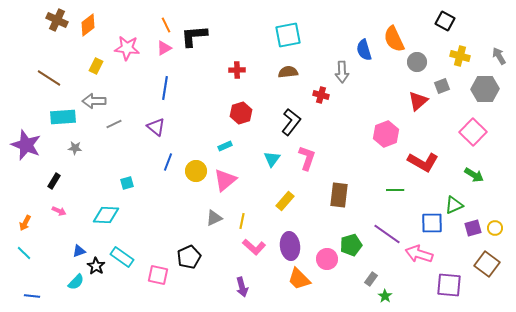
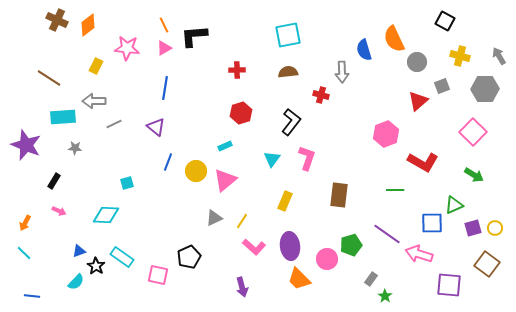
orange line at (166, 25): moved 2 px left
yellow rectangle at (285, 201): rotated 18 degrees counterclockwise
yellow line at (242, 221): rotated 21 degrees clockwise
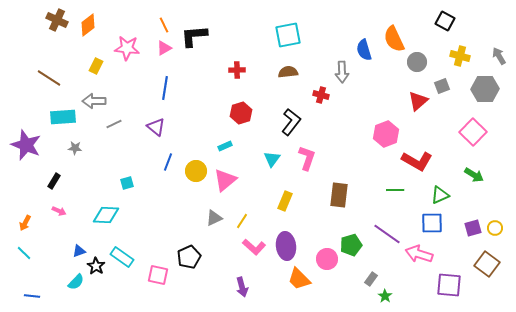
red L-shape at (423, 162): moved 6 px left, 1 px up
green triangle at (454, 205): moved 14 px left, 10 px up
purple ellipse at (290, 246): moved 4 px left
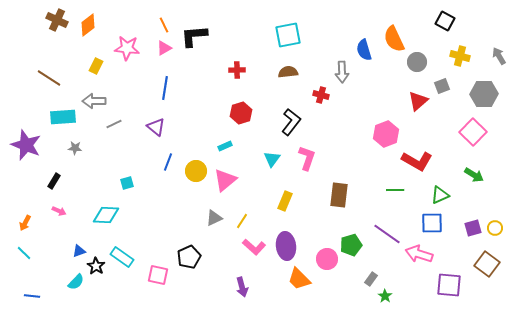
gray hexagon at (485, 89): moved 1 px left, 5 px down
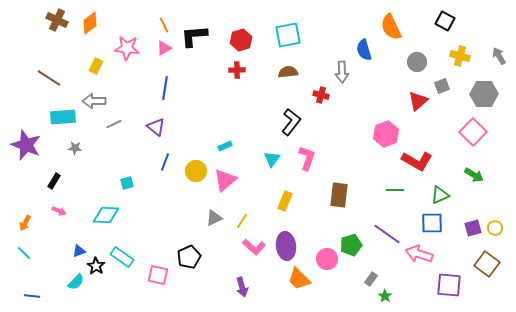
orange diamond at (88, 25): moved 2 px right, 2 px up
orange semicircle at (394, 39): moved 3 px left, 12 px up
red hexagon at (241, 113): moved 73 px up
blue line at (168, 162): moved 3 px left
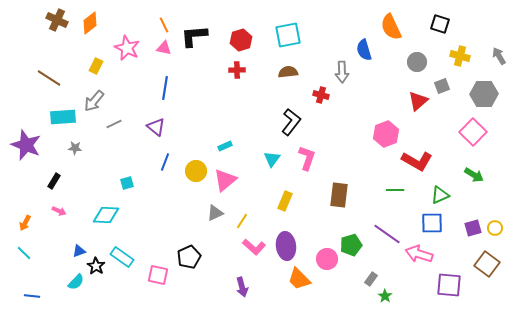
black square at (445, 21): moved 5 px left, 3 px down; rotated 12 degrees counterclockwise
pink star at (127, 48): rotated 20 degrees clockwise
pink triangle at (164, 48): rotated 42 degrees clockwise
gray arrow at (94, 101): rotated 50 degrees counterclockwise
gray triangle at (214, 218): moved 1 px right, 5 px up
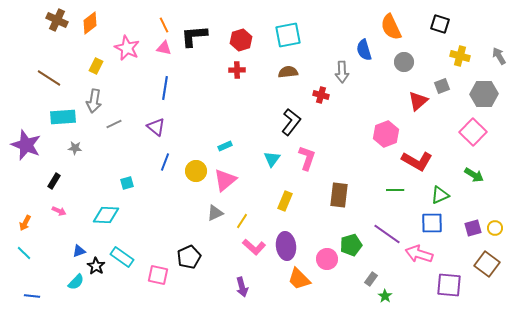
gray circle at (417, 62): moved 13 px left
gray arrow at (94, 101): rotated 30 degrees counterclockwise
